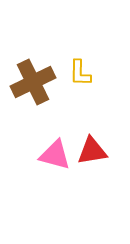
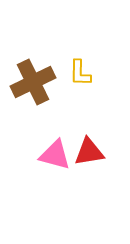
red triangle: moved 3 px left, 1 px down
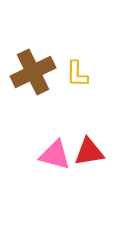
yellow L-shape: moved 3 px left, 1 px down
brown cross: moved 10 px up
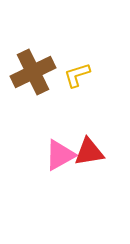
yellow L-shape: moved 1 px down; rotated 72 degrees clockwise
pink triangle: moved 5 px right; rotated 44 degrees counterclockwise
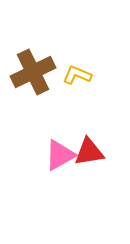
yellow L-shape: rotated 40 degrees clockwise
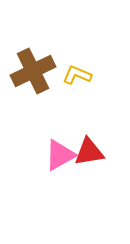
brown cross: moved 1 px up
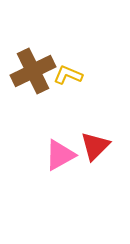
yellow L-shape: moved 9 px left
red triangle: moved 6 px right, 6 px up; rotated 36 degrees counterclockwise
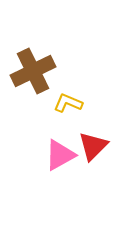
yellow L-shape: moved 28 px down
red triangle: moved 2 px left
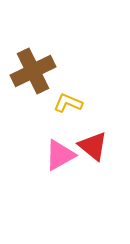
red triangle: rotated 36 degrees counterclockwise
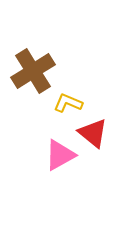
brown cross: rotated 6 degrees counterclockwise
red triangle: moved 13 px up
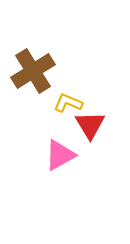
red triangle: moved 3 px left, 8 px up; rotated 20 degrees clockwise
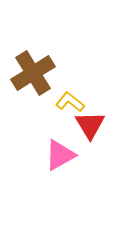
brown cross: moved 2 px down
yellow L-shape: moved 2 px right, 1 px up; rotated 16 degrees clockwise
